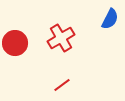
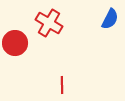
red cross: moved 12 px left, 15 px up; rotated 28 degrees counterclockwise
red line: rotated 54 degrees counterclockwise
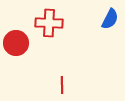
red cross: rotated 28 degrees counterclockwise
red circle: moved 1 px right
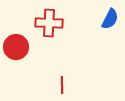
red circle: moved 4 px down
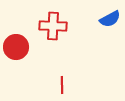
blue semicircle: rotated 35 degrees clockwise
red cross: moved 4 px right, 3 px down
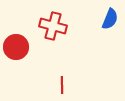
blue semicircle: rotated 40 degrees counterclockwise
red cross: rotated 12 degrees clockwise
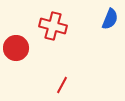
red circle: moved 1 px down
red line: rotated 30 degrees clockwise
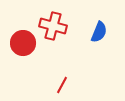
blue semicircle: moved 11 px left, 13 px down
red circle: moved 7 px right, 5 px up
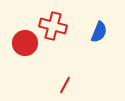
red circle: moved 2 px right
red line: moved 3 px right
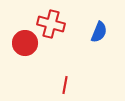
red cross: moved 2 px left, 2 px up
red line: rotated 18 degrees counterclockwise
